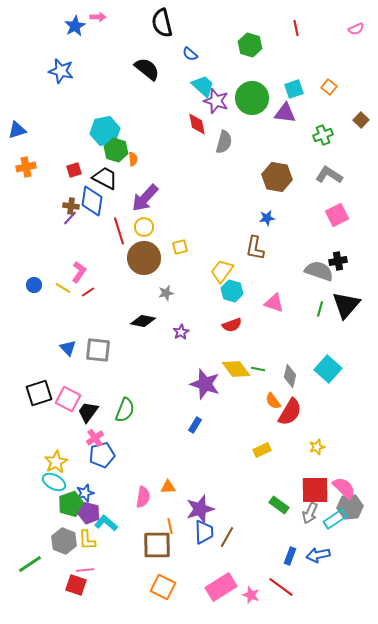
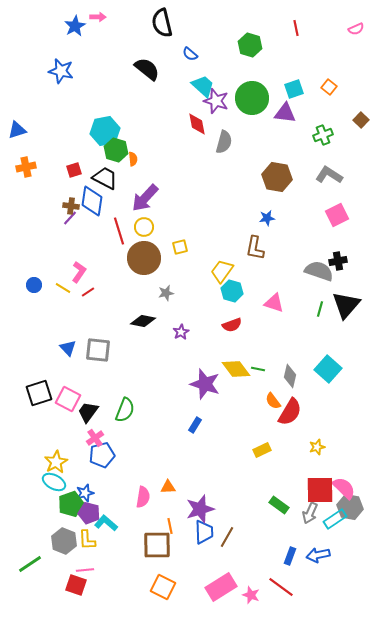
red square at (315, 490): moved 5 px right
gray hexagon at (350, 507): rotated 15 degrees clockwise
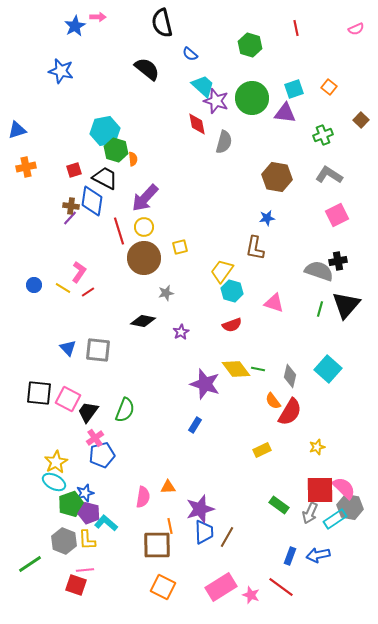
black square at (39, 393): rotated 24 degrees clockwise
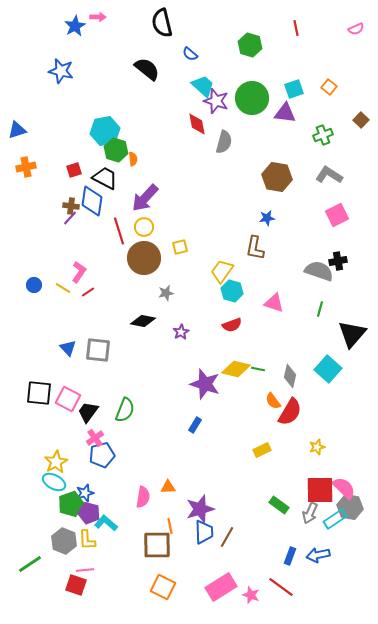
black triangle at (346, 305): moved 6 px right, 29 px down
yellow diamond at (236, 369): rotated 40 degrees counterclockwise
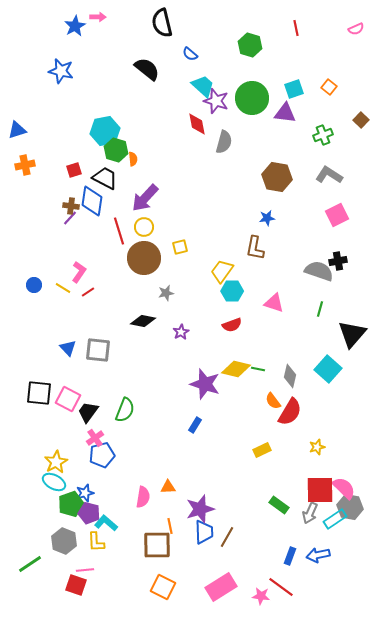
orange cross at (26, 167): moved 1 px left, 2 px up
cyan hexagon at (232, 291): rotated 15 degrees counterclockwise
yellow L-shape at (87, 540): moved 9 px right, 2 px down
pink star at (251, 595): moved 10 px right, 1 px down; rotated 12 degrees counterclockwise
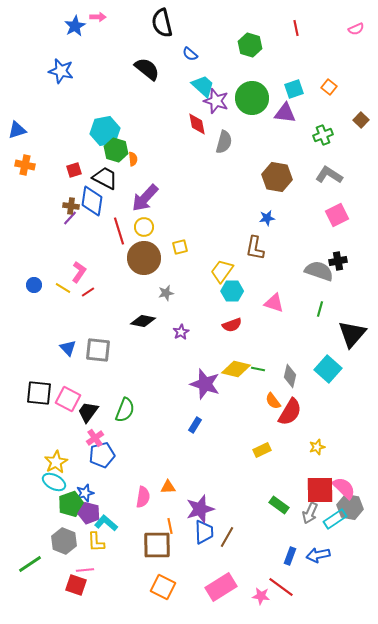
orange cross at (25, 165): rotated 24 degrees clockwise
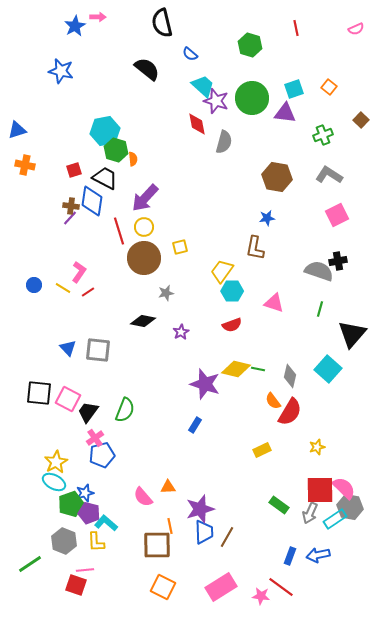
pink semicircle at (143, 497): rotated 130 degrees clockwise
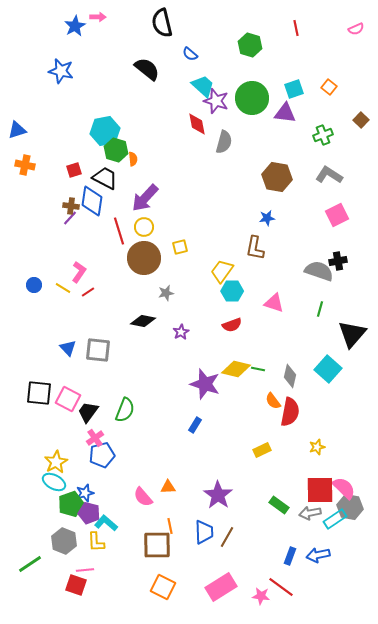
red semicircle at (290, 412): rotated 20 degrees counterclockwise
purple star at (200, 509): moved 18 px right, 14 px up; rotated 20 degrees counterclockwise
gray arrow at (310, 513): rotated 55 degrees clockwise
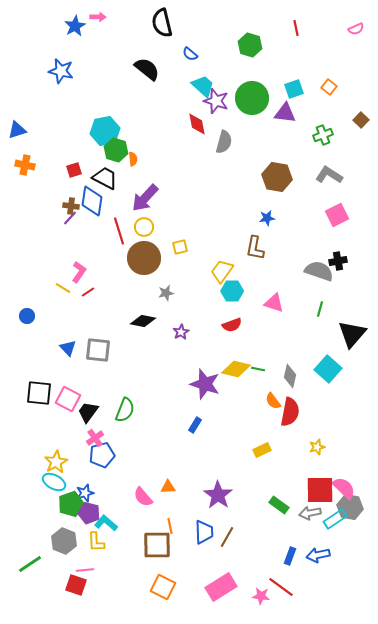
blue circle at (34, 285): moved 7 px left, 31 px down
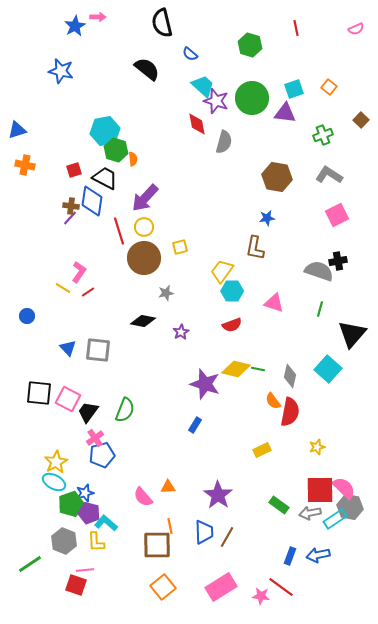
orange square at (163, 587): rotated 25 degrees clockwise
